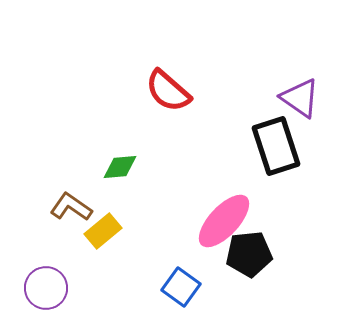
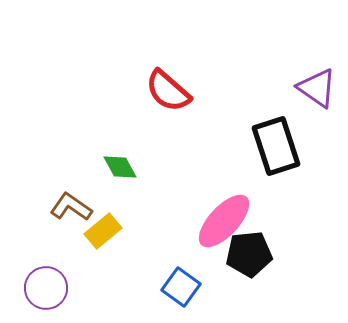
purple triangle: moved 17 px right, 10 px up
green diamond: rotated 66 degrees clockwise
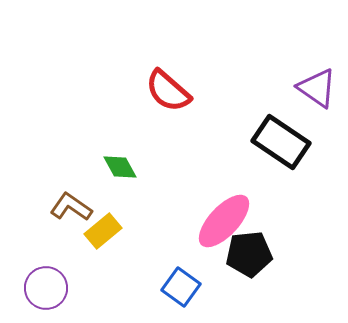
black rectangle: moved 5 px right, 4 px up; rotated 38 degrees counterclockwise
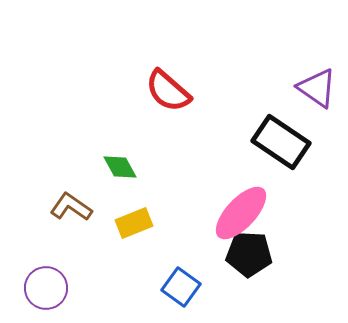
pink ellipse: moved 17 px right, 8 px up
yellow rectangle: moved 31 px right, 8 px up; rotated 18 degrees clockwise
black pentagon: rotated 9 degrees clockwise
